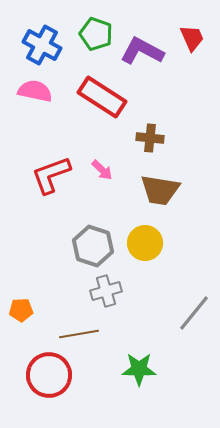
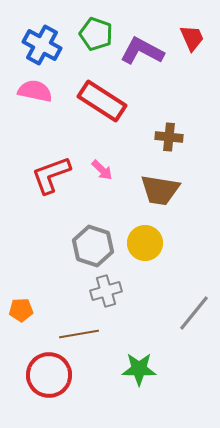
red rectangle: moved 4 px down
brown cross: moved 19 px right, 1 px up
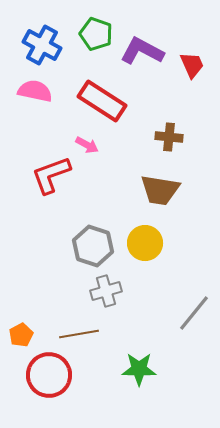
red trapezoid: moved 27 px down
pink arrow: moved 15 px left, 25 px up; rotated 15 degrees counterclockwise
orange pentagon: moved 25 px down; rotated 25 degrees counterclockwise
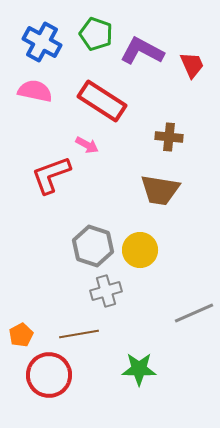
blue cross: moved 3 px up
yellow circle: moved 5 px left, 7 px down
gray line: rotated 27 degrees clockwise
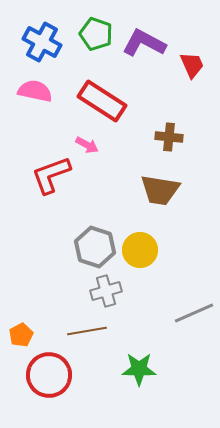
purple L-shape: moved 2 px right, 8 px up
gray hexagon: moved 2 px right, 1 px down
brown line: moved 8 px right, 3 px up
